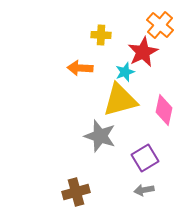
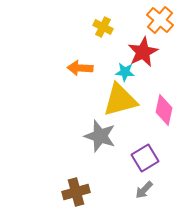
orange cross: moved 5 px up
yellow cross: moved 2 px right, 8 px up; rotated 24 degrees clockwise
cyan star: rotated 24 degrees clockwise
gray arrow: rotated 36 degrees counterclockwise
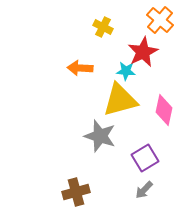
cyan star: moved 1 px right, 1 px up
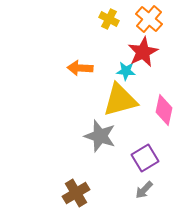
orange cross: moved 11 px left, 1 px up
yellow cross: moved 6 px right, 8 px up
brown cross: moved 1 px down; rotated 16 degrees counterclockwise
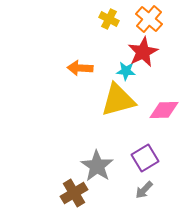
yellow triangle: moved 2 px left
pink diamond: rotated 76 degrees clockwise
gray star: moved 3 px left, 30 px down; rotated 16 degrees clockwise
brown cross: moved 2 px left
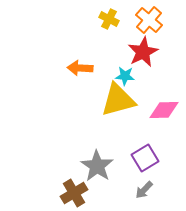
orange cross: moved 1 px down
cyan star: moved 1 px left, 5 px down
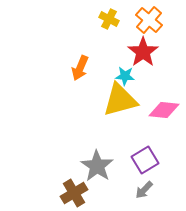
red star: rotated 8 degrees counterclockwise
orange arrow: rotated 70 degrees counterclockwise
yellow triangle: moved 2 px right
pink diamond: rotated 8 degrees clockwise
purple square: moved 2 px down
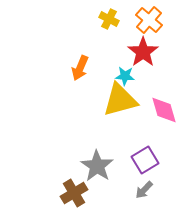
pink diamond: rotated 68 degrees clockwise
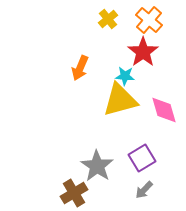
yellow cross: moved 1 px left; rotated 24 degrees clockwise
purple square: moved 3 px left, 2 px up
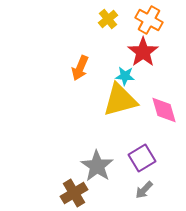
orange cross: rotated 12 degrees counterclockwise
